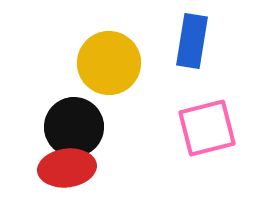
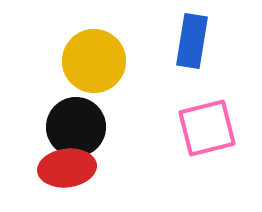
yellow circle: moved 15 px left, 2 px up
black circle: moved 2 px right
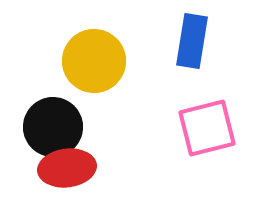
black circle: moved 23 px left
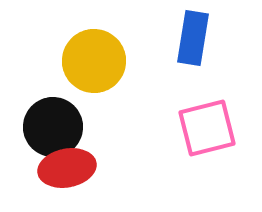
blue rectangle: moved 1 px right, 3 px up
red ellipse: rotated 4 degrees counterclockwise
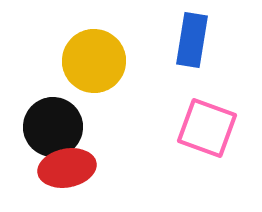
blue rectangle: moved 1 px left, 2 px down
pink square: rotated 34 degrees clockwise
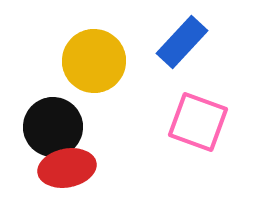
blue rectangle: moved 10 px left, 2 px down; rotated 34 degrees clockwise
pink square: moved 9 px left, 6 px up
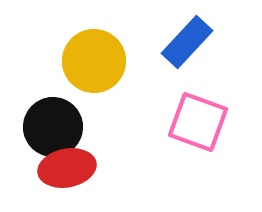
blue rectangle: moved 5 px right
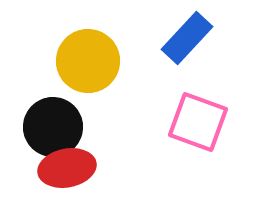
blue rectangle: moved 4 px up
yellow circle: moved 6 px left
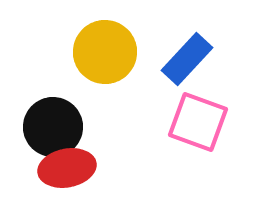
blue rectangle: moved 21 px down
yellow circle: moved 17 px right, 9 px up
